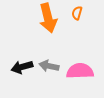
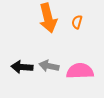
orange semicircle: moved 9 px down
black arrow: rotated 20 degrees clockwise
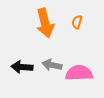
orange arrow: moved 3 px left, 5 px down
gray arrow: moved 3 px right, 1 px up
pink semicircle: moved 1 px left, 2 px down
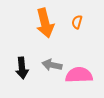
black arrow: moved 1 px down; rotated 100 degrees counterclockwise
pink semicircle: moved 2 px down
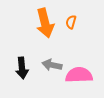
orange semicircle: moved 6 px left
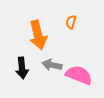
orange arrow: moved 7 px left, 12 px down
pink semicircle: rotated 24 degrees clockwise
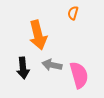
orange semicircle: moved 2 px right, 9 px up
black arrow: moved 1 px right
pink semicircle: rotated 52 degrees clockwise
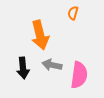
orange arrow: moved 2 px right
pink semicircle: rotated 24 degrees clockwise
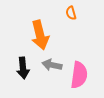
orange semicircle: moved 2 px left; rotated 32 degrees counterclockwise
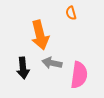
gray arrow: moved 2 px up
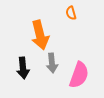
gray arrow: rotated 108 degrees counterclockwise
pink semicircle: rotated 12 degrees clockwise
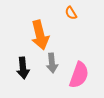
orange semicircle: rotated 16 degrees counterclockwise
